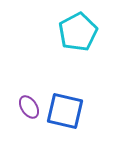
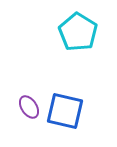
cyan pentagon: rotated 12 degrees counterclockwise
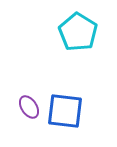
blue square: rotated 6 degrees counterclockwise
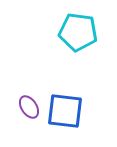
cyan pentagon: rotated 24 degrees counterclockwise
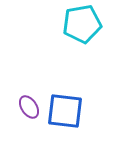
cyan pentagon: moved 4 px right, 8 px up; rotated 18 degrees counterclockwise
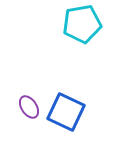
blue square: moved 1 px right, 1 px down; rotated 18 degrees clockwise
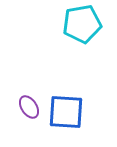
blue square: rotated 21 degrees counterclockwise
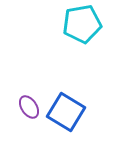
blue square: rotated 27 degrees clockwise
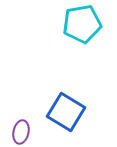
purple ellipse: moved 8 px left, 25 px down; rotated 45 degrees clockwise
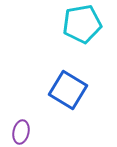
blue square: moved 2 px right, 22 px up
